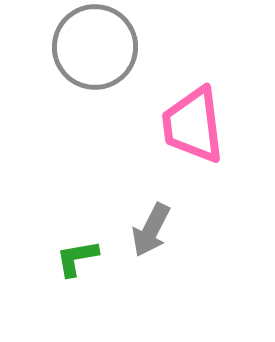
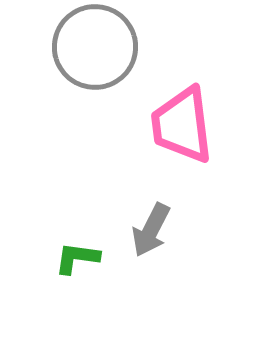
pink trapezoid: moved 11 px left
green L-shape: rotated 18 degrees clockwise
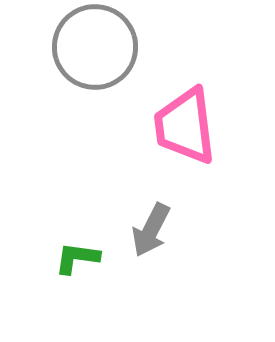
pink trapezoid: moved 3 px right, 1 px down
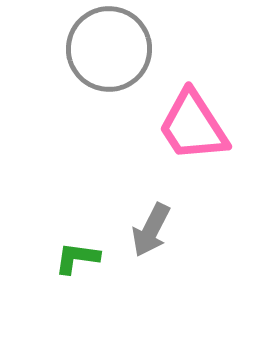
gray circle: moved 14 px right, 2 px down
pink trapezoid: moved 8 px right; rotated 26 degrees counterclockwise
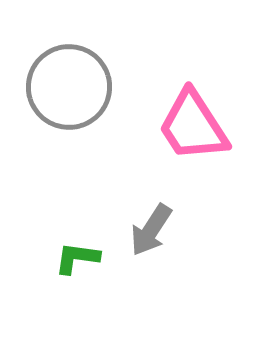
gray circle: moved 40 px left, 38 px down
gray arrow: rotated 6 degrees clockwise
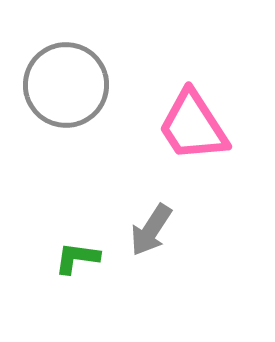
gray circle: moved 3 px left, 2 px up
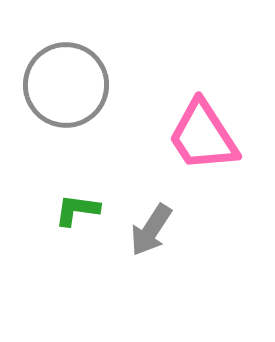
pink trapezoid: moved 10 px right, 10 px down
green L-shape: moved 48 px up
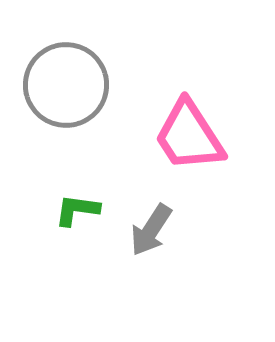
pink trapezoid: moved 14 px left
